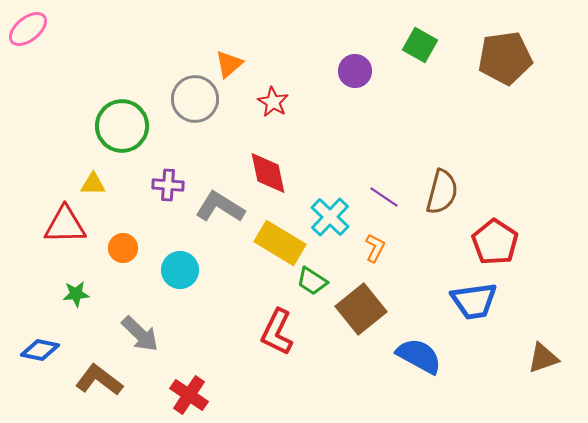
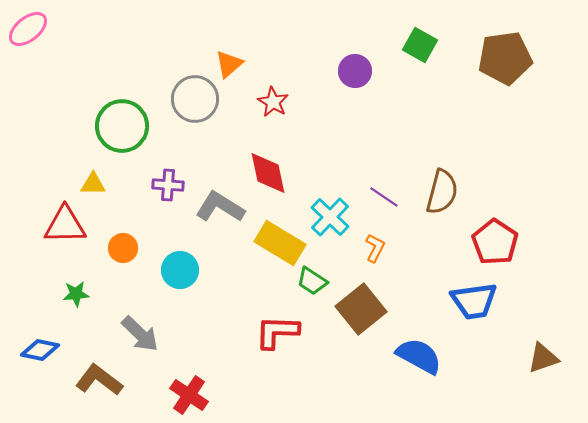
red L-shape: rotated 66 degrees clockwise
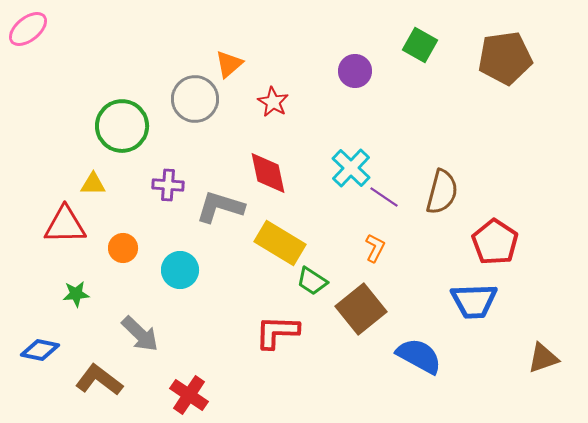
gray L-shape: rotated 15 degrees counterclockwise
cyan cross: moved 21 px right, 49 px up
blue trapezoid: rotated 6 degrees clockwise
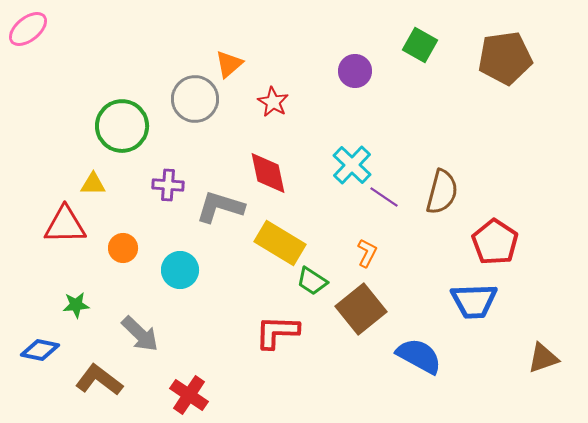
cyan cross: moved 1 px right, 3 px up
orange L-shape: moved 8 px left, 5 px down
green star: moved 11 px down
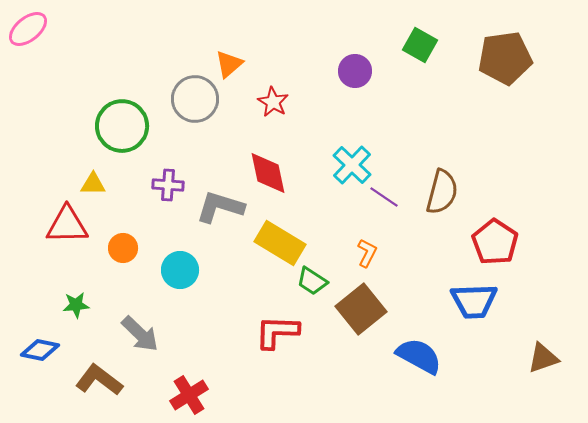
red triangle: moved 2 px right
red cross: rotated 24 degrees clockwise
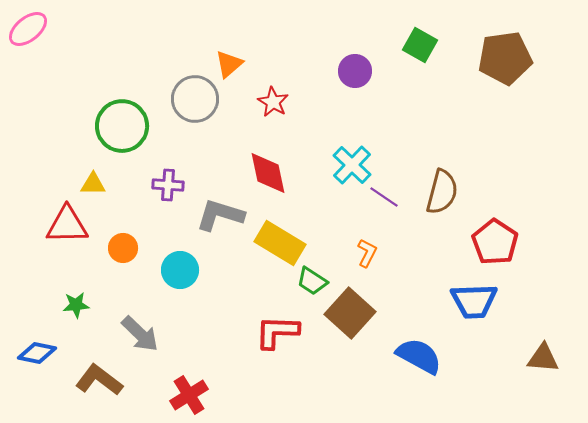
gray L-shape: moved 8 px down
brown square: moved 11 px left, 4 px down; rotated 9 degrees counterclockwise
blue diamond: moved 3 px left, 3 px down
brown triangle: rotated 24 degrees clockwise
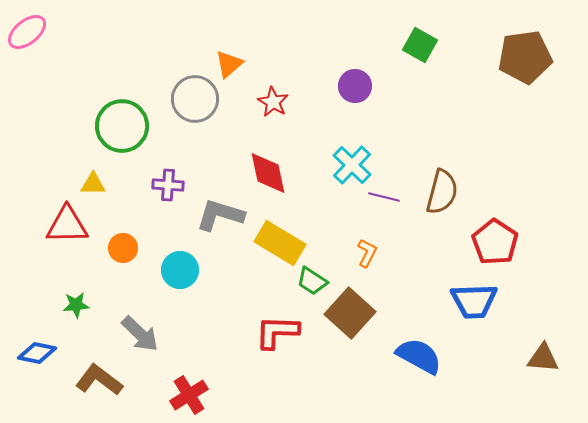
pink ellipse: moved 1 px left, 3 px down
brown pentagon: moved 20 px right, 1 px up
purple circle: moved 15 px down
purple line: rotated 20 degrees counterclockwise
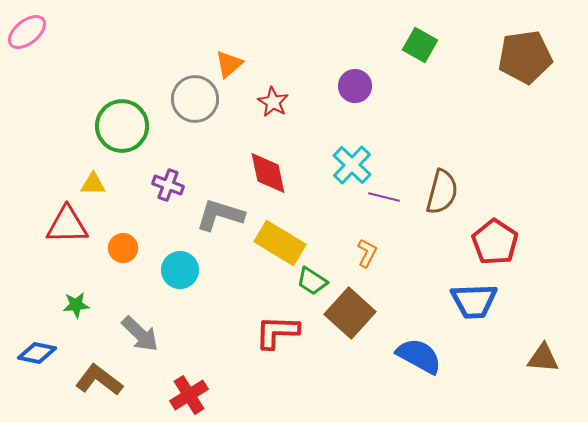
purple cross: rotated 16 degrees clockwise
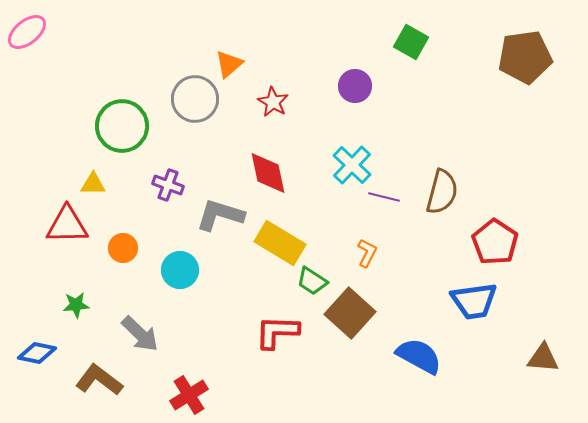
green square: moved 9 px left, 3 px up
blue trapezoid: rotated 6 degrees counterclockwise
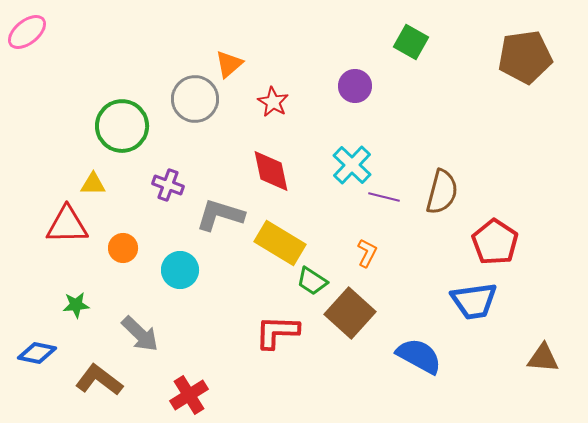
red diamond: moved 3 px right, 2 px up
